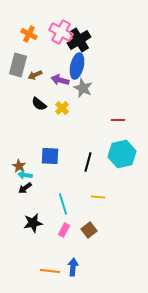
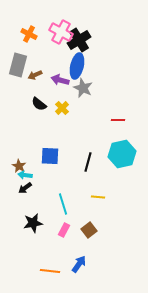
blue arrow: moved 6 px right, 3 px up; rotated 30 degrees clockwise
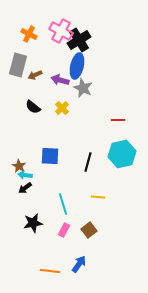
pink cross: moved 1 px up
black semicircle: moved 6 px left, 3 px down
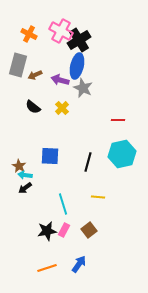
black star: moved 14 px right, 8 px down
orange line: moved 3 px left, 3 px up; rotated 24 degrees counterclockwise
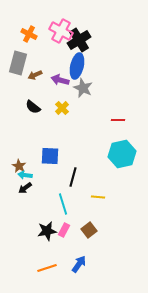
gray rectangle: moved 2 px up
black line: moved 15 px left, 15 px down
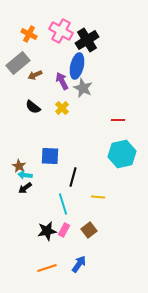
black cross: moved 8 px right
gray rectangle: rotated 35 degrees clockwise
purple arrow: moved 2 px right, 1 px down; rotated 48 degrees clockwise
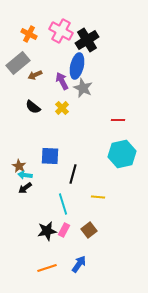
black line: moved 3 px up
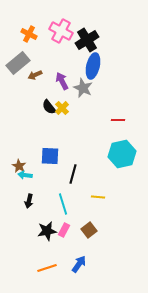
blue ellipse: moved 16 px right
black semicircle: moved 16 px right; rotated 14 degrees clockwise
black arrow: moved 4 px right, 13 px down; rotated 40 degrees counterclockwise
